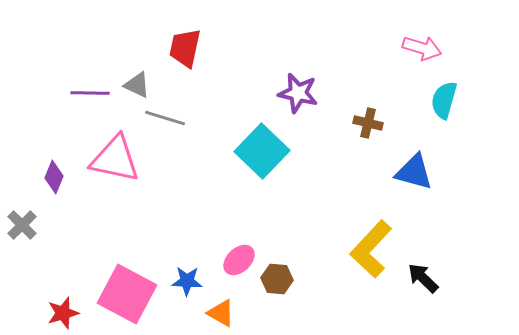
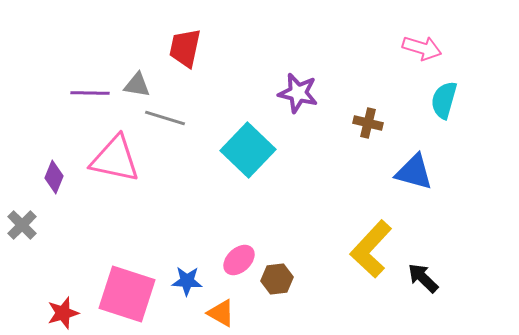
gray triangle: rotated 16 degrees counterclockwise
cyan square: moved 14 px left, 1 px up
brown hexagon: rotated 12 degrees counterclockwise
pink square: rotated 10 degrees counterclockwise
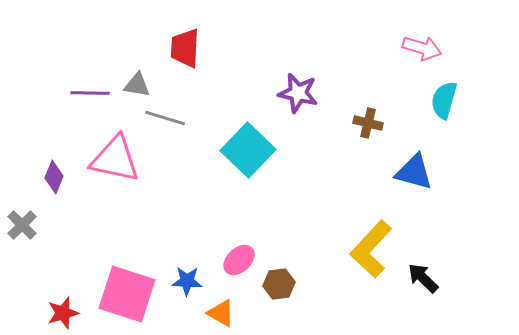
red trapezoid: rotated 9 degrees counterclockwise
brown hexagon: moved 2 px right, 5 px down
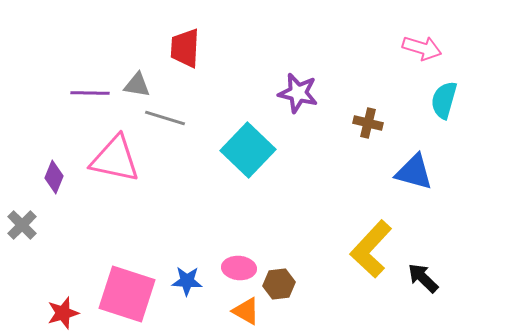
pink ellipse: moved 8 px down; rotated 48 degrees clockwise
orange triangle: moved 25 px right, 2 px up
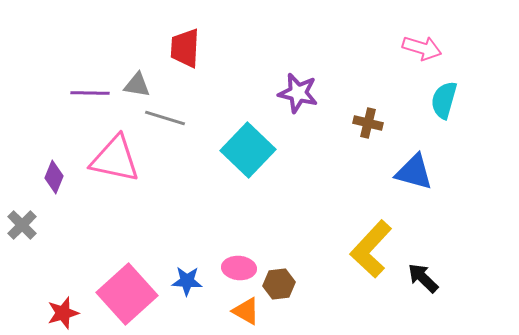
pink square: rotated 30 degrees clockwise
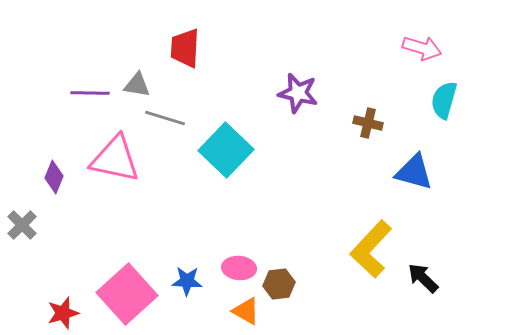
cyan square: moved 22 px left
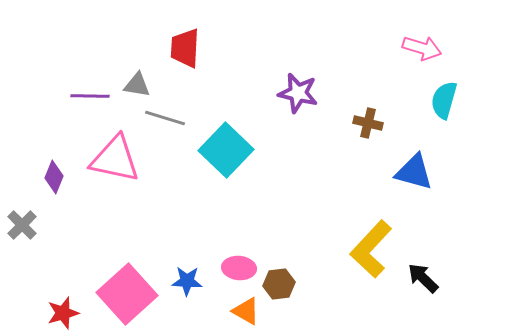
purple line: moved 3 px down
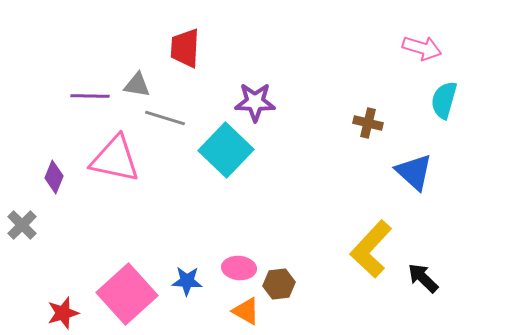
purple star: moved 43 px left, 9 px down; rotated 12 degrees counterclockwise
blue triangle: rotated 27 degrees clockwise
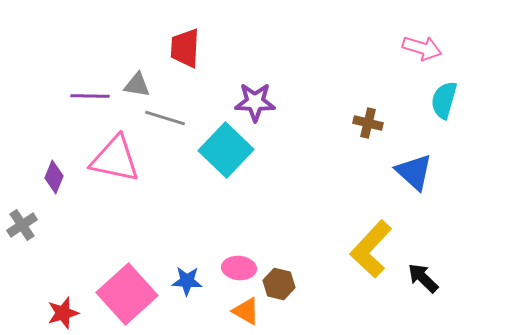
gray cross: rotated 12 degrees clockwise
brown hexagon: rotated 20 degrees clockwise
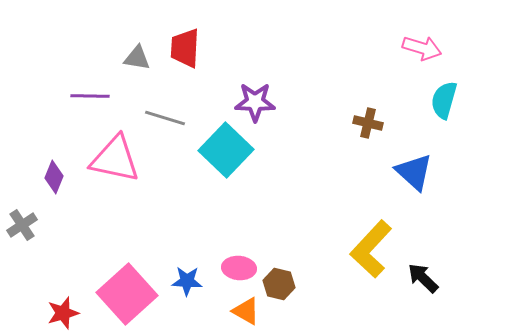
gray triangle: moved 27 px up
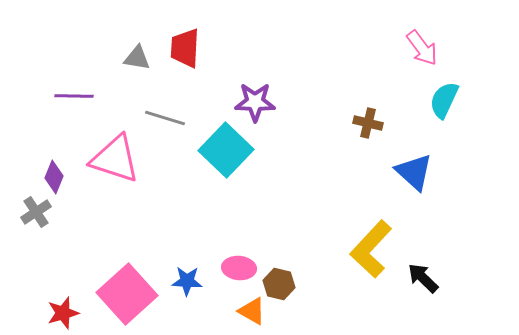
pink arrow: rotated 36 degrees clockwise
purple line: moved 16 px left
cyan semicircle: rotated 9 degrees clockwise
pink triangle: rotated 6 degrees clockwise
gray cross: moved 14 px right, 13 px up
orange triangle: moved 6 px right
